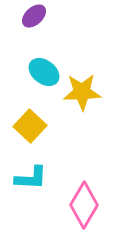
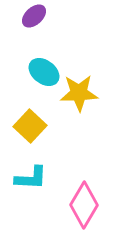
yellow star: moved 3 px left, 1 px down
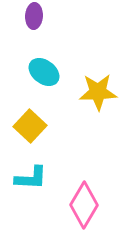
purple ellipse: rotated 45 degrees counterclockwise
yellow star: moved 19 px right, 1 px up
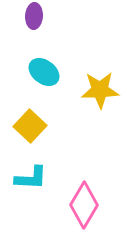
yellow star: moved 2 px right, 2 px up
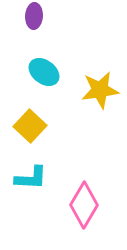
yellow star: rotated 6 degrees counterclockwise
